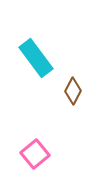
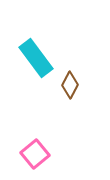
brown diamond: moved 3 px left, 6 px up
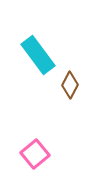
cyan rectangle: moved 2 px right, 3 px up
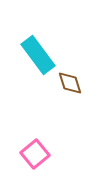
brown diamond: moved 2 px up; rotated 44 degrees counterclockwise
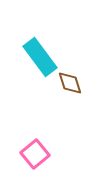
cyan rectangle: moved 2 px right, 2 px down
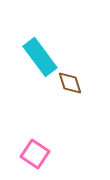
pink square: rotated 16 degrees counterclockwise
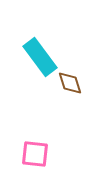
pink square: rotated 28 degrees counterclockwise
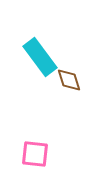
brown diamond: moved 1 px left, 3 px up
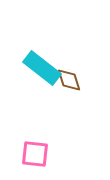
cyan rectangle: moved 2 px right, 11 px down; rotated 15 degrees counterclockwise
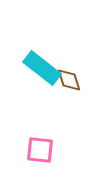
pink square: moved 5 px right, 4 px up
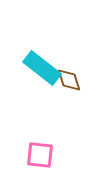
pink square: moved 5 px down
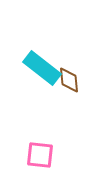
brown diamond: rotated 12 degrees clockwise
